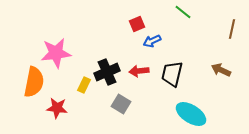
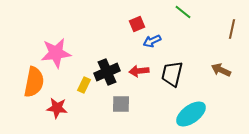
gray square: rotated 30 degrees counterclockwise
cyan ellipse: rotated 68 degrees counterclockwise
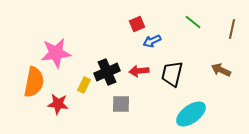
green line: moved 10 px right, 10 px down
red star: moved 1 px right, 4 px up
